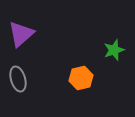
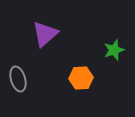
purple triangle: moved 24 px right
orange hexagon: rotated 10 degrees clockwise
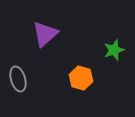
orange hexagon: rotated 20 degrees clockwise
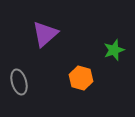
gray ellipse: moved 1 px right, 3 px down
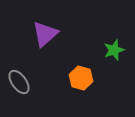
gray ellipse: rotated 20 degrees counterclockwise
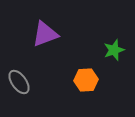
purple triangle: rotated 20 degrees clockwise
orange hexagon: moved 5 px right, 2 px down; rotated 20 degrees counterclockwise
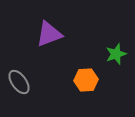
purple triangle: moved 4 px right
green star: moved 2 px right, 4 px down
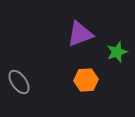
purple triangle: moved 31 px right
green star: moved 1 px right, 2 px up
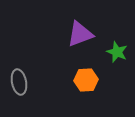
green star: rotated 30 degrees counterclockwise
gray ellipse: rotated 25 degrees clockwise
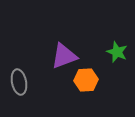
purple triangle: moved 16 px left, 22 px down
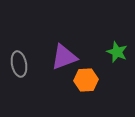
purple triangle: moved 1 px down
gray ellipse: moved 18 px up
